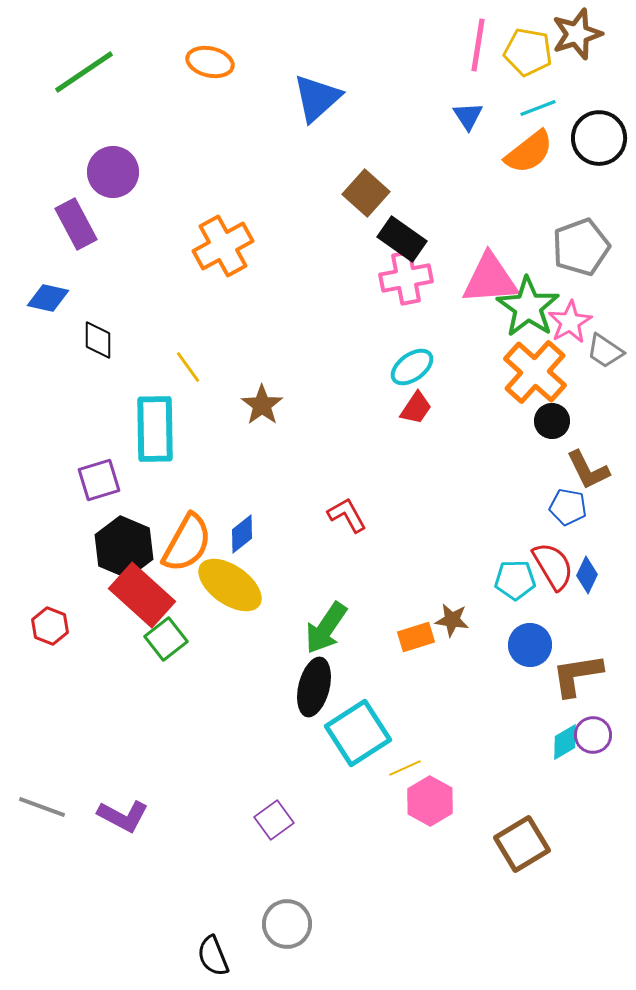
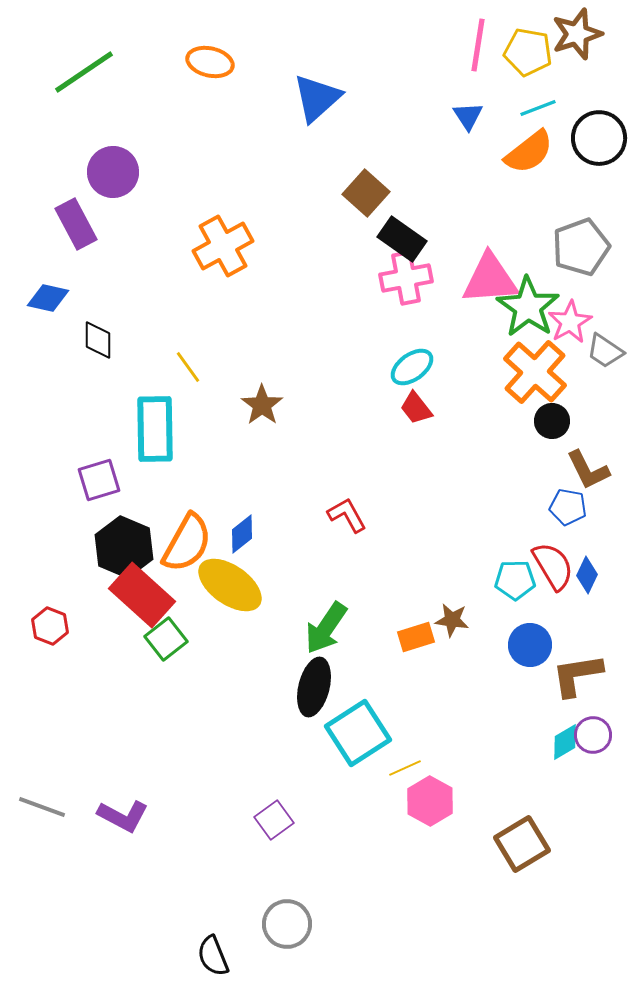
red trapezoid at (416, 408): rotated 108 degrees clockwise
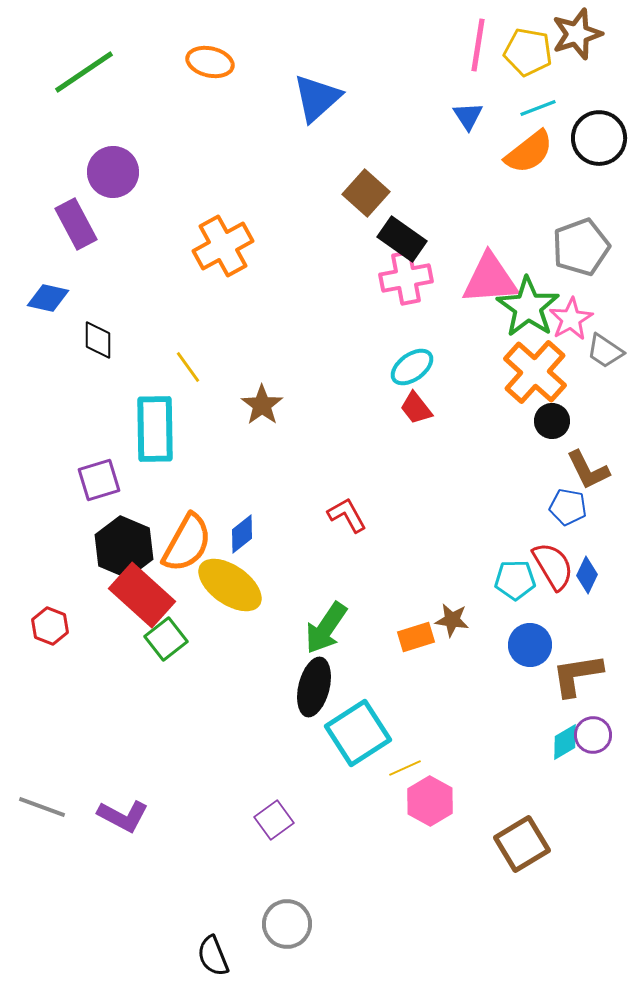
pink star at (570, 322): moved 1 px right, 3 px up
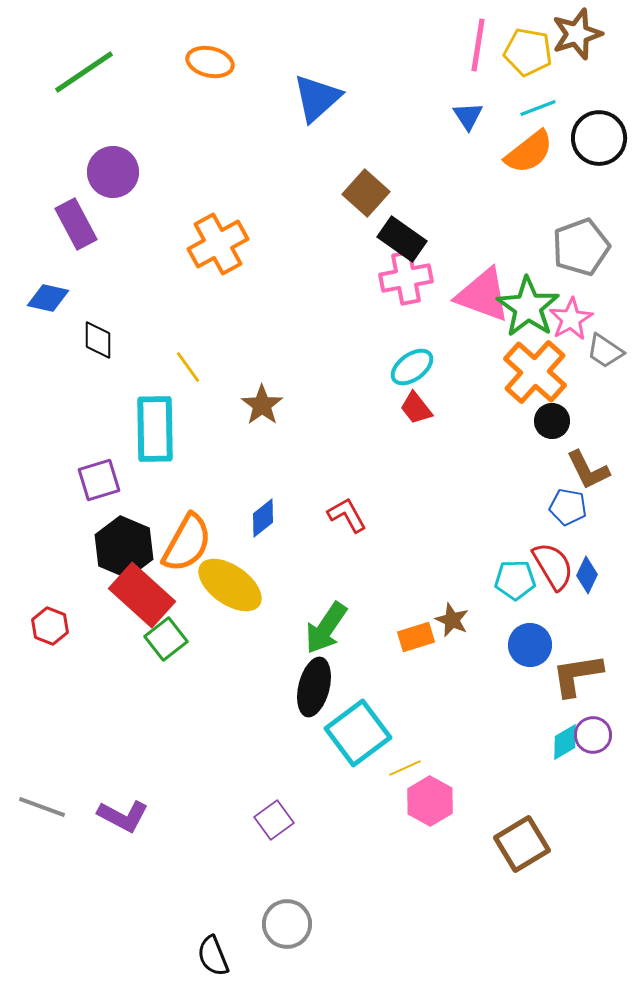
orange cross at (223, 246): moved 5 px left, 2 px up
pink triangle at (490, 279): moved 7 px left, 16 px down; rotated 24 degrees clockwise
blue diamond at (242, 534): moved 21 px right, 16 px up
brown star at (452, 620): rotated 16 degrees clockwise
cyan square at (358, 733): rotated 4 degrees counterclockwise
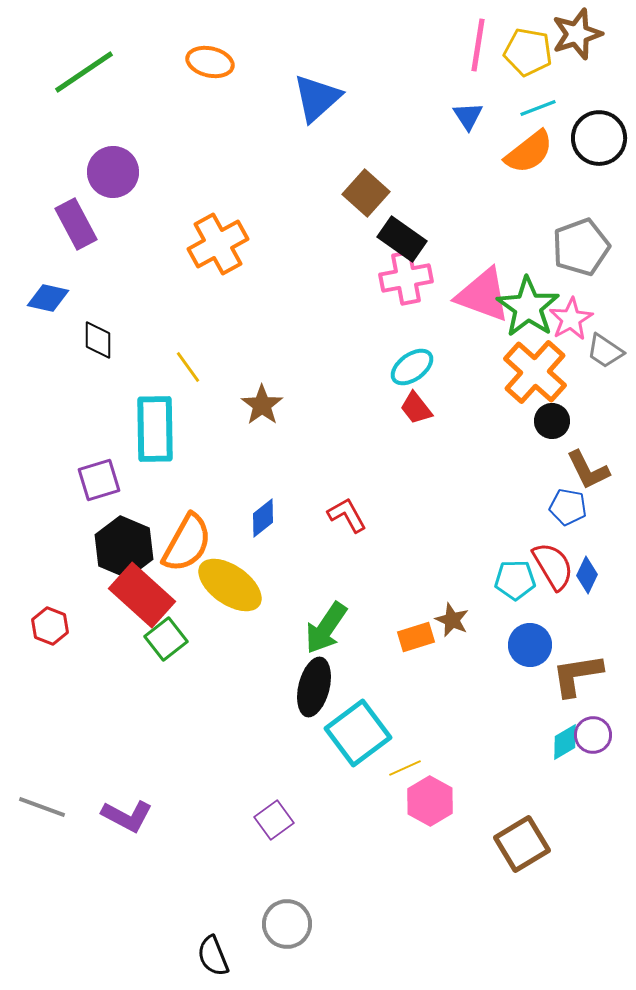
purple L-shape at (123, 816): moved 4 px right
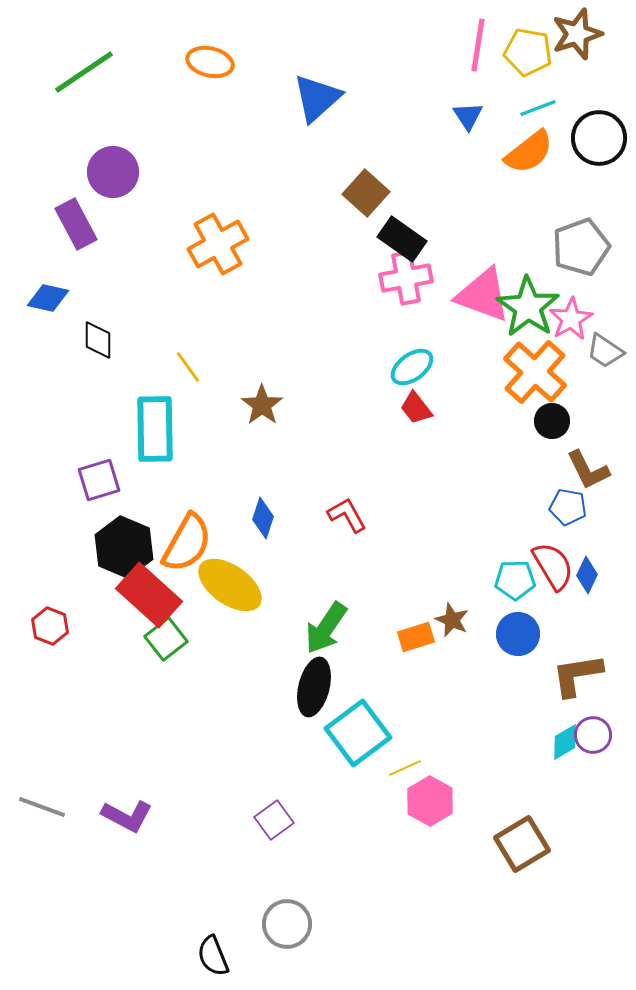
blue diamond at (263, 518): rotated 33 degrees counterclockwise
red rectangle at (142, 595): moved 7 px right
blue circle at (530, 645): moved 12 px left, 11 px up
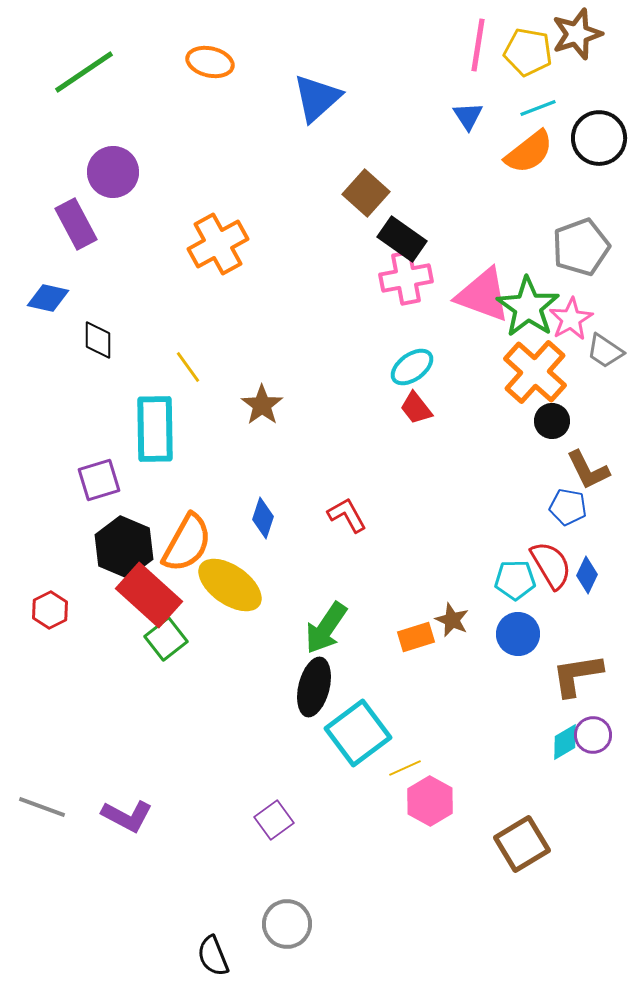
red semicircle at (553, 566): moved 2 px left, 1 px up
red hexagon at (50, 626): moved 16 px up; rotated 12 degrees clockwise
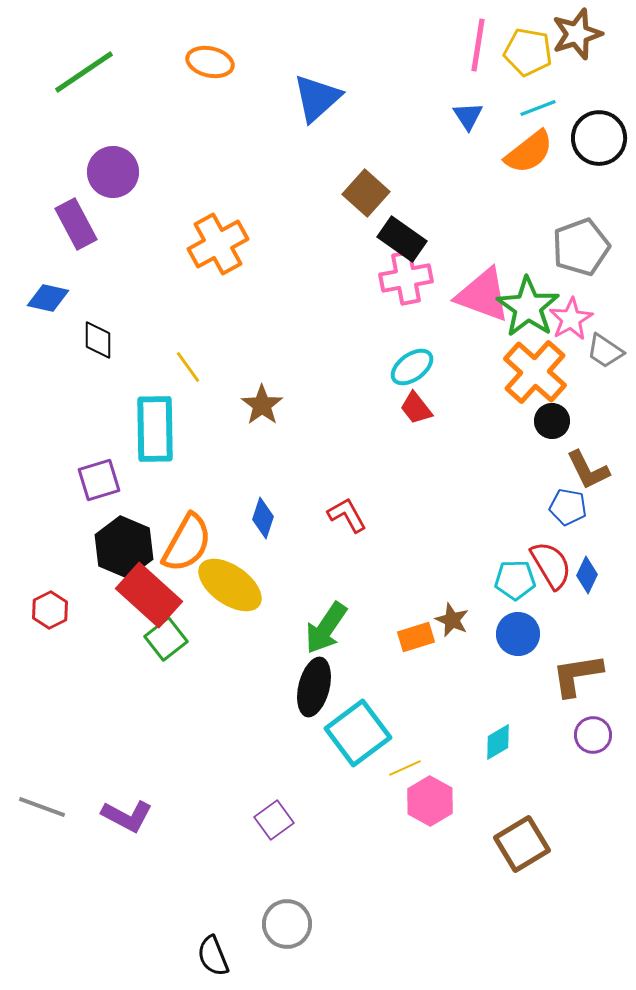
cyan diamond at (565, 742): moved 67 px left
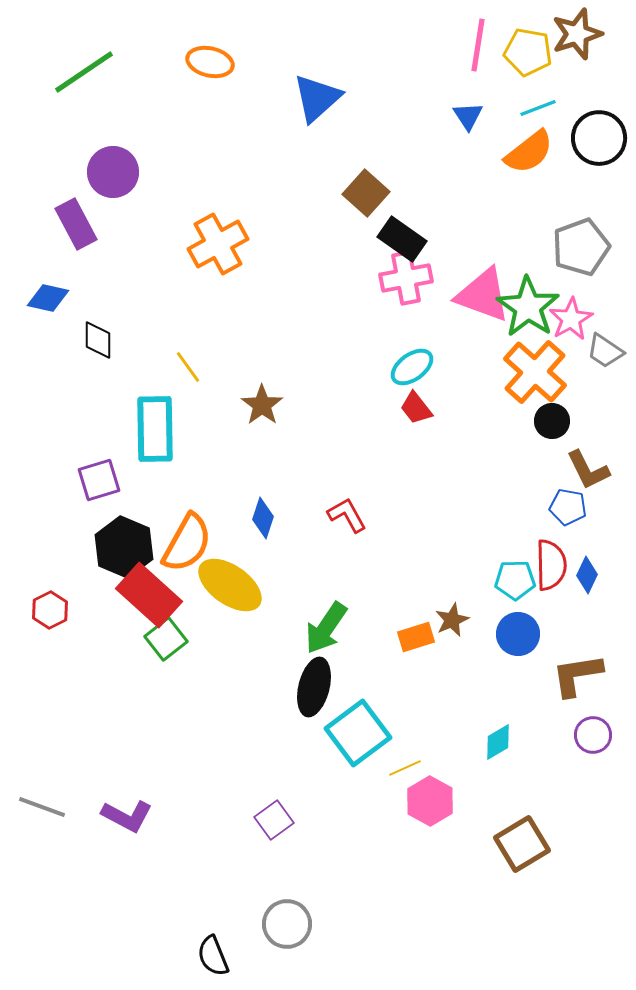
red semicircle at (551, 565): rotated 30 degrees clockwise
brown star at (452, 620): rotated 24 degrees clockwise
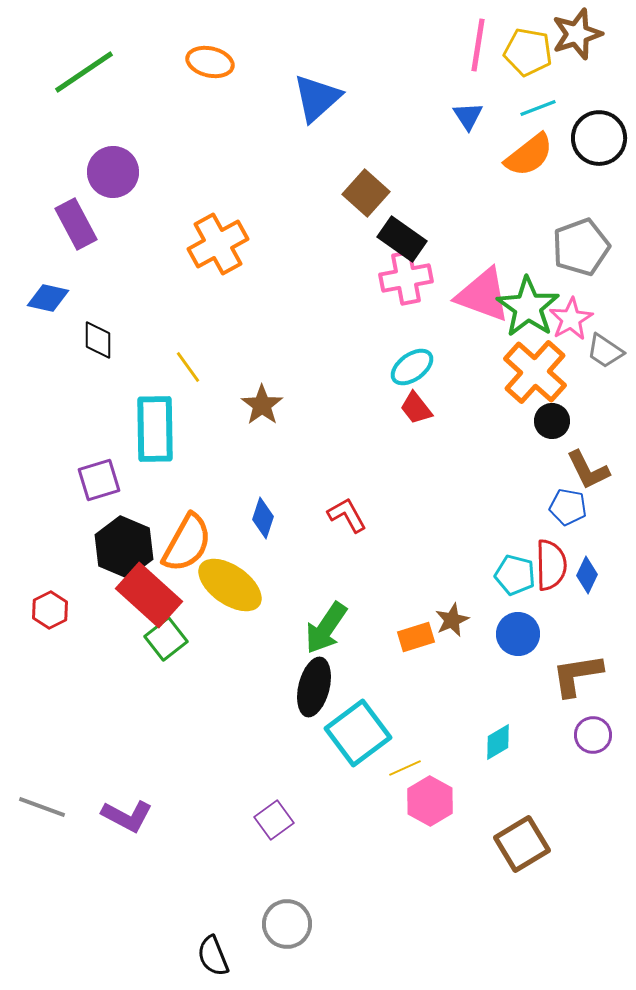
orange semicircle at (529, 152): moved 3 px down
cyan pentagon at (515, 580): moved 5 px up; rotated 15 degrees clockwise
